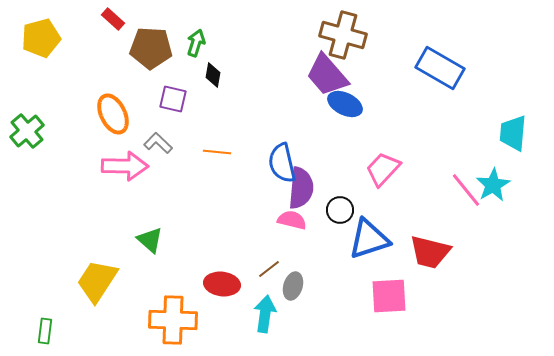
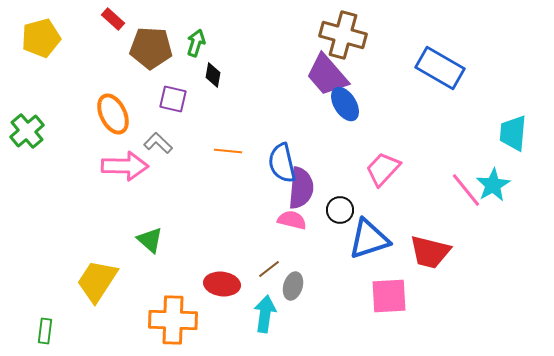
blue ellipse: rotated 32 degrees clockwise
orange line: moved 11 px right, 1 px up
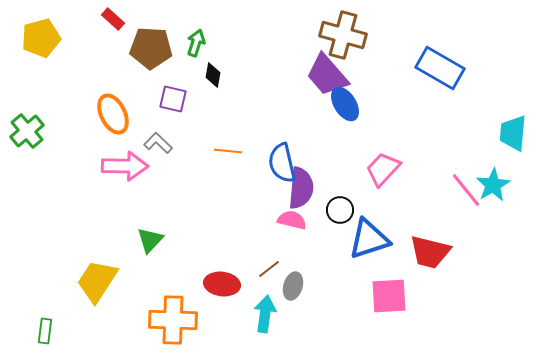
green triangle: rotated 32 degrees clockwise
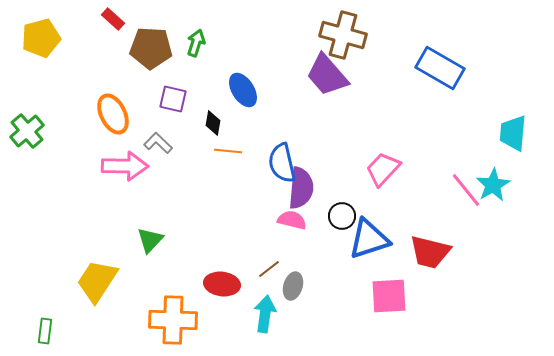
black diamond: moved 48 px down
blue ellipse: moved 102 px left, 14 px up
black circle: moved 2 px right, 6 px down
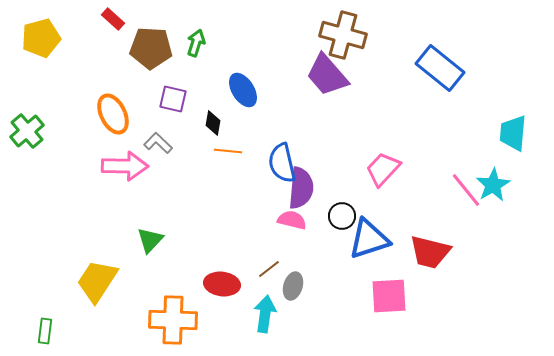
blue rectangle: rotated 9 degrees clockwise
